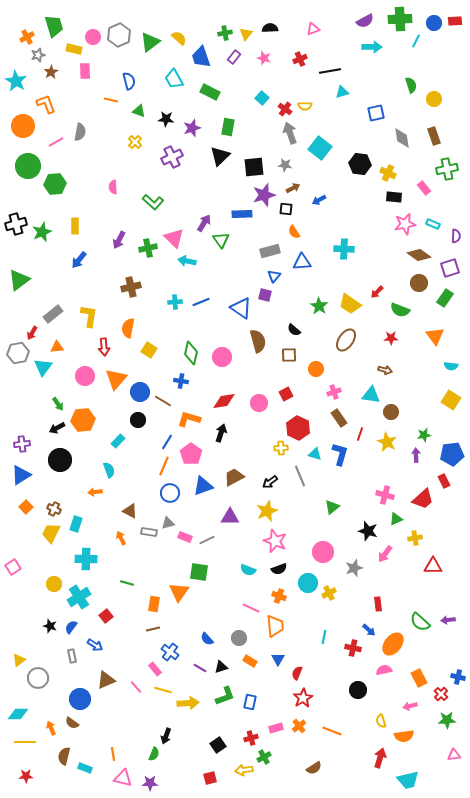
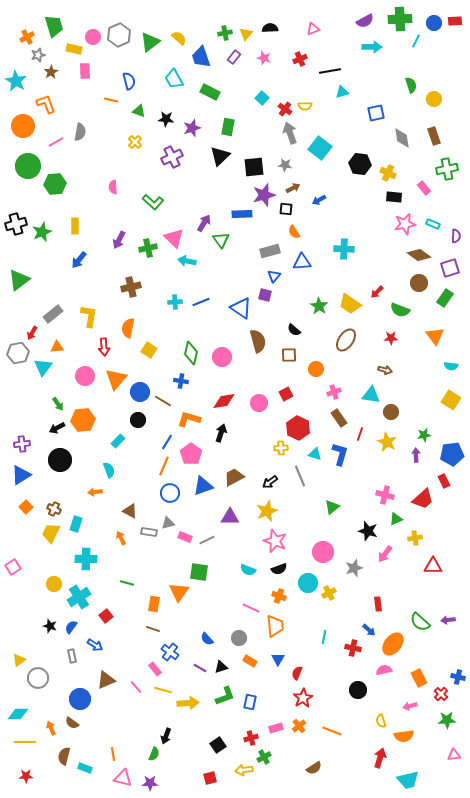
brown line at (153, 629): rotated 32 degrees clockwise
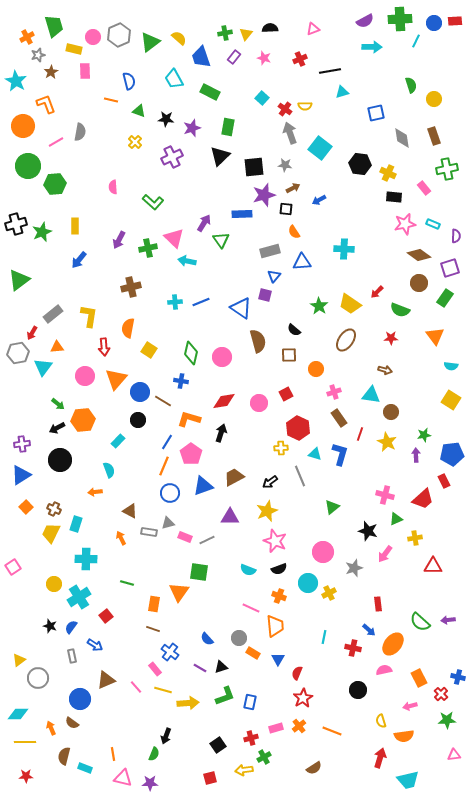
green arrow at (58, 404): rotated 16 degrees counterclockwise
orange rectangle at (250, 661): moved 3 px right, 8 px up
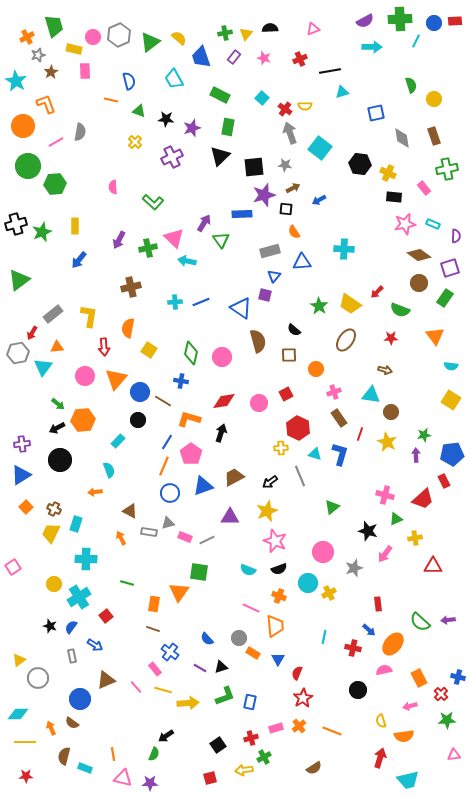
green rectangle at (210, 92): moved 10 px right, 3 px down
black arrow at (166, 736): rotated 35 degrees clockwise
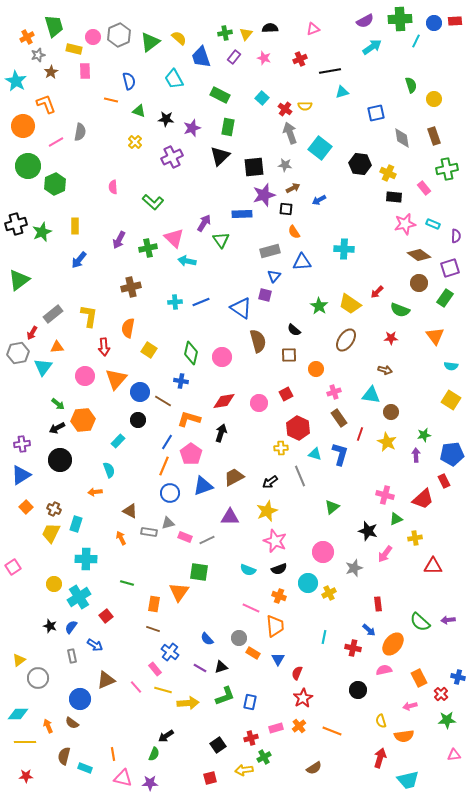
cyan arrow at (372, 47): rotated 36 degrees counterclockwise
green hexagon at (55, 184): rotated 20 degrees counterclockwise
orange arrow at (51, 728): moved 3 px left, 2 px up
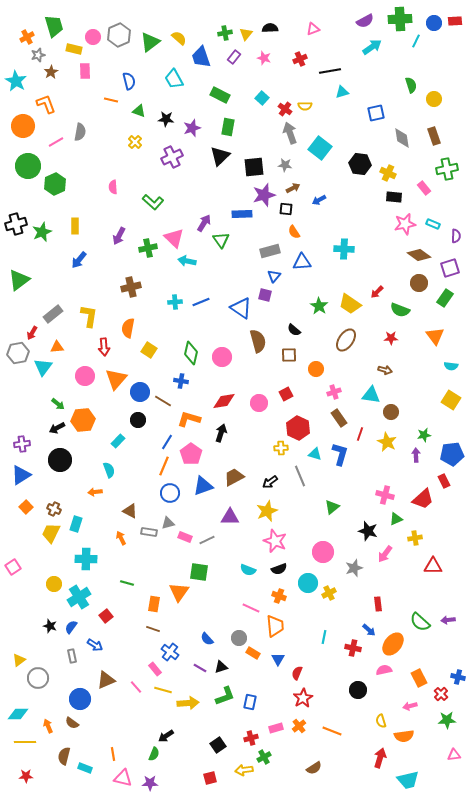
purple arrow at (119, 240): moved 4 px up
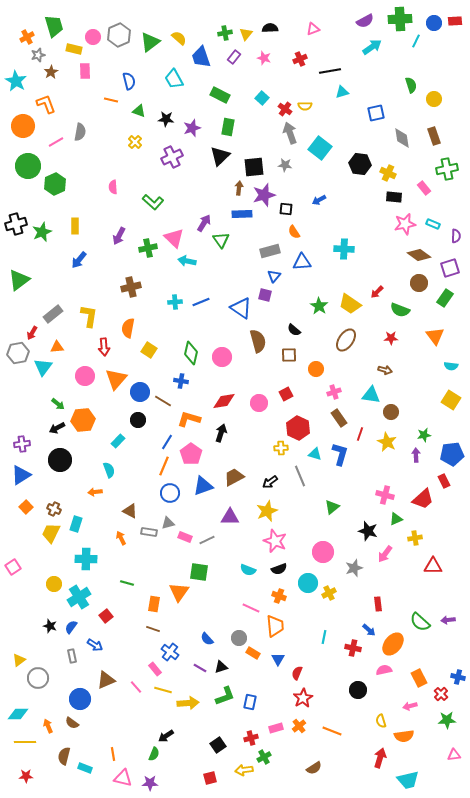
brown arrow at (293, 188): moved 54 px left; rotated 56 degrees counterclockwise
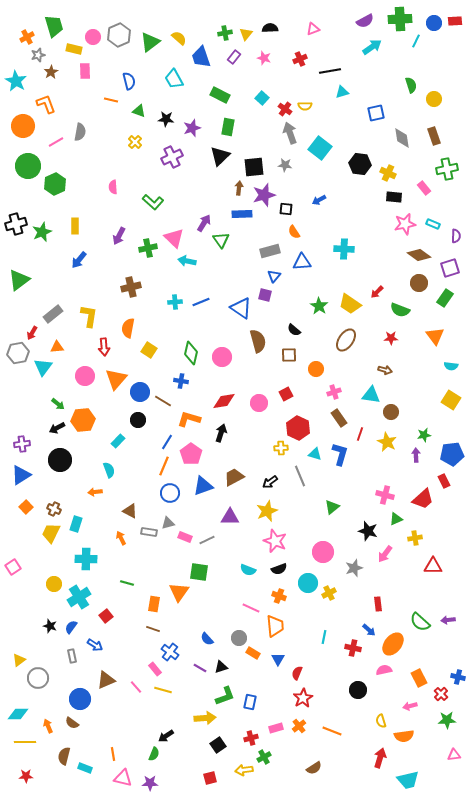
yellow arrow at (188, 703): moved 17 px right, 15 px down
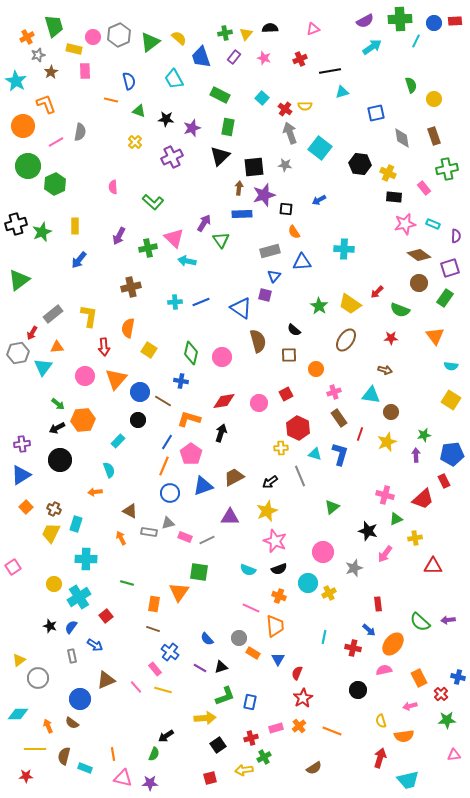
yellow star at (387, 442): rotated 24 degrees clockwise
yellow line at (25, 742): moved 10 px right, 7 px down
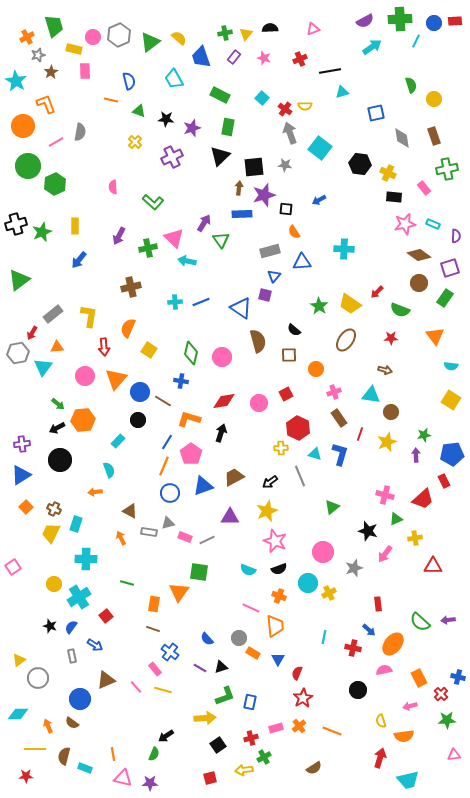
orange semicircle at (128, 328): rotated 12 degrees clockwise
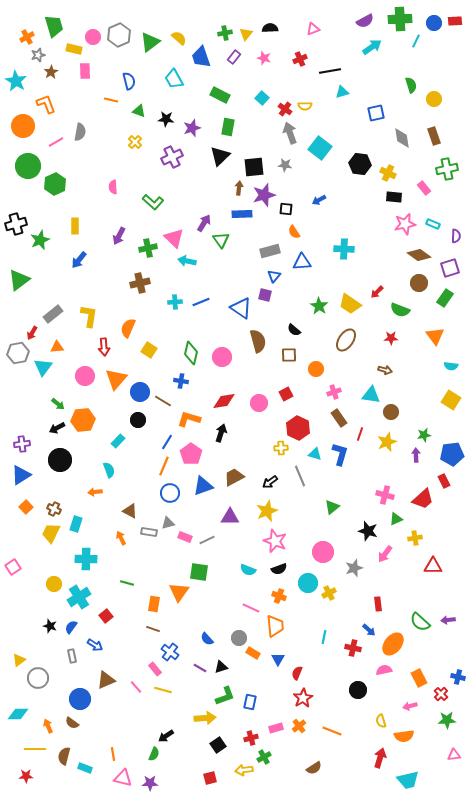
green star at (42, 232): moved 2 px left, 8 px down
brown cross at (131, 287): moved 9 px right, 4 px up
